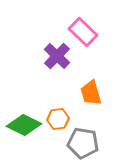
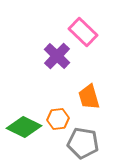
orange trapezoid: moved 2 px left, 4 px down
green diamond: moved 2 px down
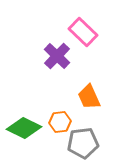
orange trapezoid: rotated 8 degrees counterclockwise
orange hexagon: moved 2 px right, 3 px down
green diamond: moved 1 px down
gray pentagon: rotated 16 degrees counterclockwise
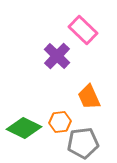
pink rectangle: moved 2 px up
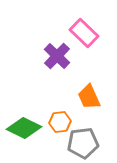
pink rectangle: moved 1 px right, 3 px down
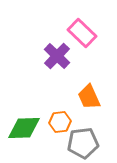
pink rectangle: moved 2 px left
green diamond: rotated 28 degrees counterclockwise
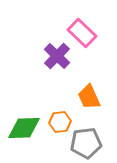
gray pentagon: moved 3 px right
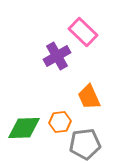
pink rectangle: moved 1 px right, 1 px up
purple cross: rotated 16 degrees clockwise
gray pentagon: moved 1 px left, 1 px down
